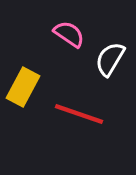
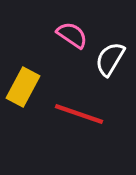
pink semicircle: moved 3 px right, 1 px down
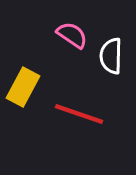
white semicircle: moved 1 px right, 3 px up; rotated 30 degrees counterclockwise
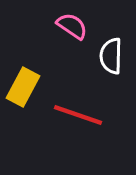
pink semicircle: moved 9 px up
red line: moved 1 px left, 1 px down
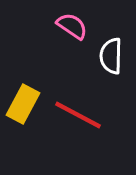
yellow rectangle: moved 17 px down
red line: rotated 9 degrees clockwise
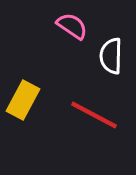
yellow rectangle: moved 4 px up
red line: moved 16 px right
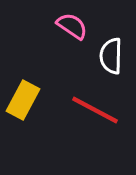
red line: moved 1 px right, 5 px up
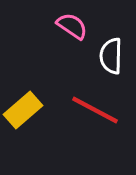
yellow rectangle: moved 10 px down; rotated 21 degrees clockwise
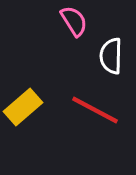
pink semicircle: moved 2 px right, 5 px up; rotated 24 degrees clockwise
yellow rectangle: moved 3 px up
